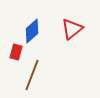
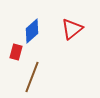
brown line: moved 2 px down
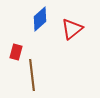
blue diamond: moved 8 px right, 12 px up
brown line: moved 2 px up; rotated 28 degrees counterclockwise
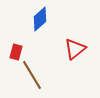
red triangle: moved 3 px right, 20 px down
brown line: rotated 24 degrees counterclockwise
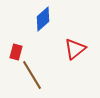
blue diamond: moved 3 px right
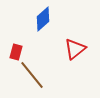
brown line: rotated 8 degrees counterclockwise
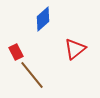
red rectangle: rotated 42 degrees counterclockwise
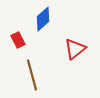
red rectangle: moved 2 px right, 12 px up
brown line: rotated 24 degrees clockwise
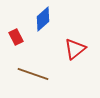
red rectangle: moved 2 px left, 3 px up
brown line: moved 1 px right, 1 px up; rotated 56 degrees counterclockwise
